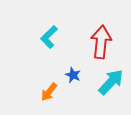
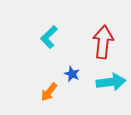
red arrow: moved 2 px right
blue star: moved 1 px left, 1 px up
cyan arrow: rotated 40 degrees clockwise
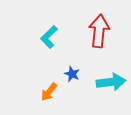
red arrow: moved 4 px left, 11 px up
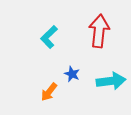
cyan arrow: moved 1 px up
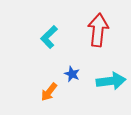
red arrow: moved 1 px left, 1 px up
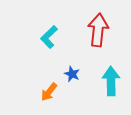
cyan arrow: rotated 84 degrees counterclockwise
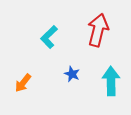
red arrow: rotated 8 degrees clockwise
orange arrow: moved 26 px left, 9 px up
